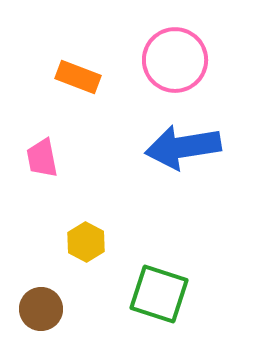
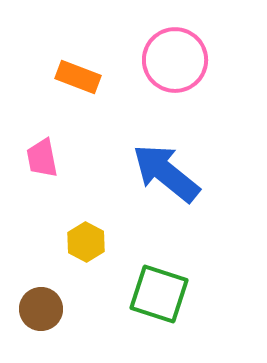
blue arrow: moved 17 px left, 26 px down; rotated 48 degrees clockwise
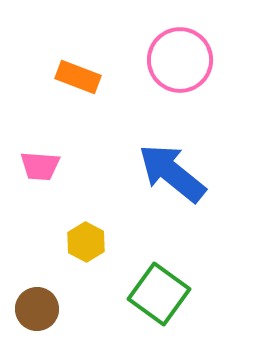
pink circle: moved 5 px right
pink trapezoid: moved 2 px left, 8 px down; rotated 75 degrees counterclockwise
blue arrow: moved 6 px right
green square: rotated 18 degrees clockwise
brown circle: moved 4 px left
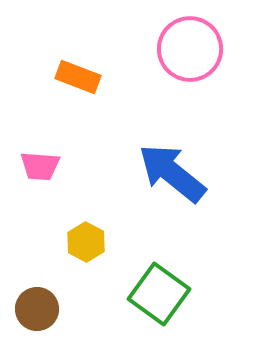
pink circle: moved 10 px right, 11 px up
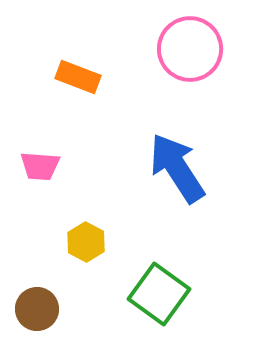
blue arrow: moved 5 px right, 5 px up; rotated 18 degrees clockwise
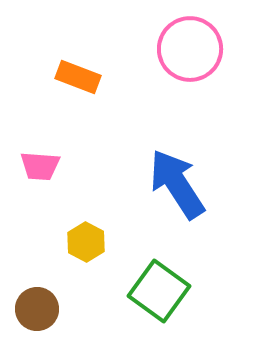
blue arrow: moved 16 px down
green square: moved 3 px up
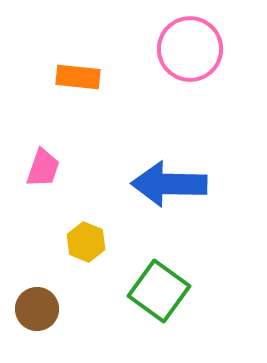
orange rectangle: rotated 15 degrees counterclockwise
pink trapezoid: moved 3 px right, 2 px down; rotated 75 degrees counterclockwise
blue arrow: moved 8 px left; rotated 56 degrees counterclockwise
yellow hexagon: rotated 6 degrees counterclockwise
